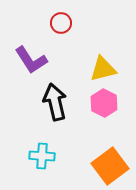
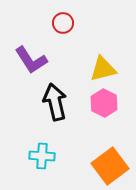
red circle: moved 2 px right
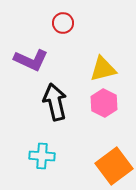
purple L-shape: rotated 32 degrees counterclockwise
orange square: moved 4 px right
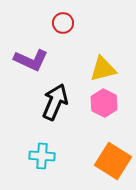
black arrow: rotated 36 degrees clockwise
orange square: moved 1 px left, 5 px up; rotated 21 degrees counterclockwise
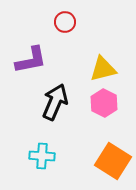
red circle: moved 2 px right, 1 px up
purple L-shape: rotated 36 degrees counterclockwise
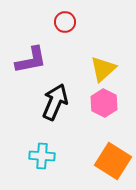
yellow triangle: rotated 28 degrees counterclockwise
